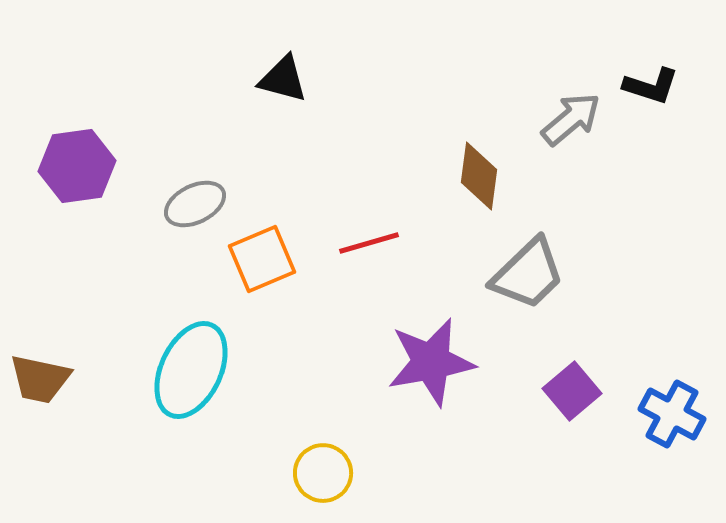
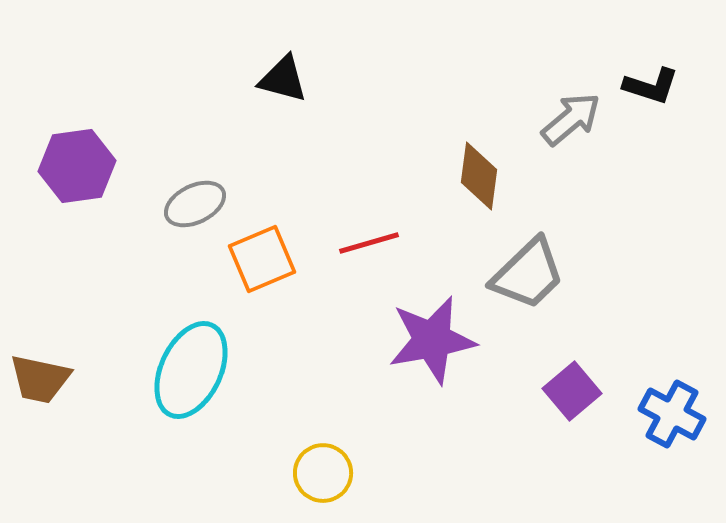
purple star: moved 1 px right, 22 px up
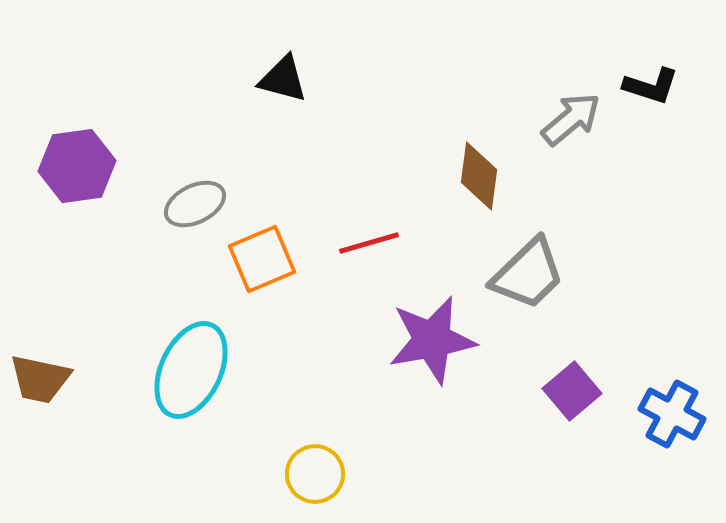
yellow circle: moved 8 px left, 1 px down
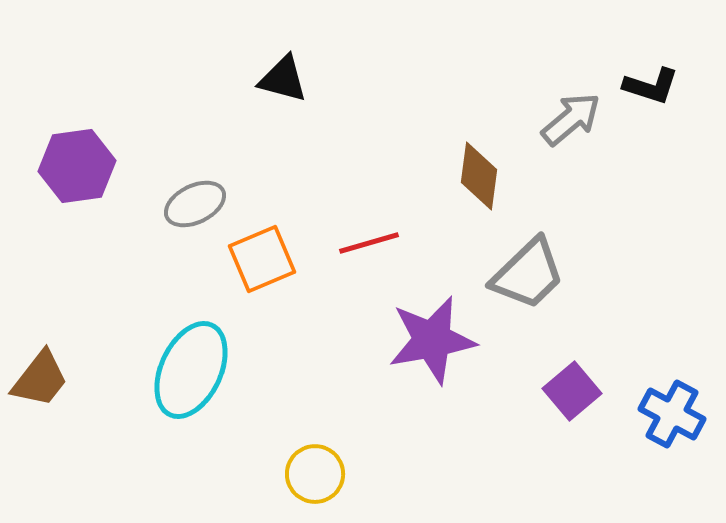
brown trapezoid: rotated 64 degrees counterclockwise
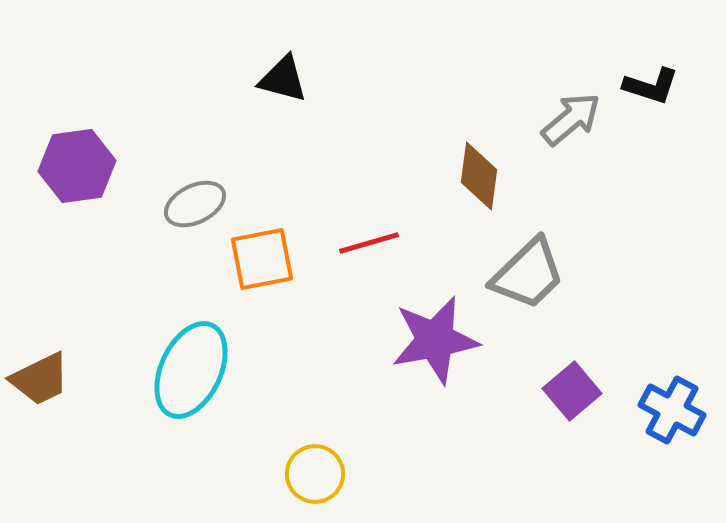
orange square: rotated 12 degrees clockwise
purple star: moved 3 px right
brown trapezoid: rotated 26 degrees clockwise
blue cross: moved 4 px up
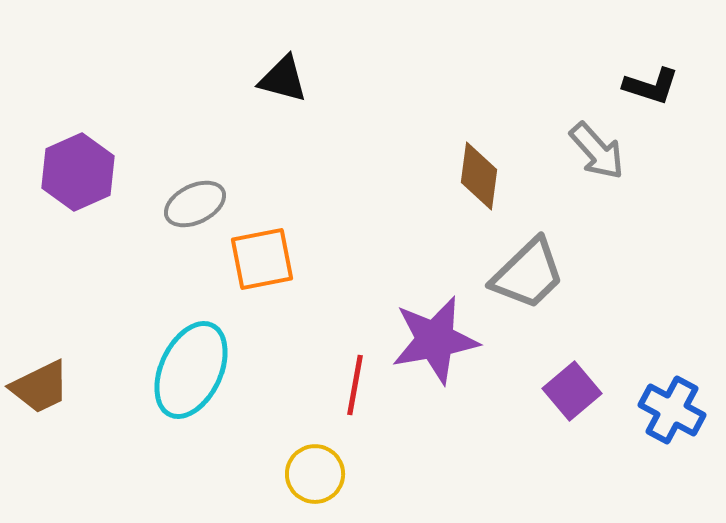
gray arrow: moved 26 px right, 32 px down; rotated 88 degrees clockwise
purple hexagon: moved 1 px right, 6 px down; rotated 16 degrees counterclockwise
red line: moved 14 px left, 142 px down; rotated 64 degrees counterclockwise
brown trapezoid: moved 8 px down
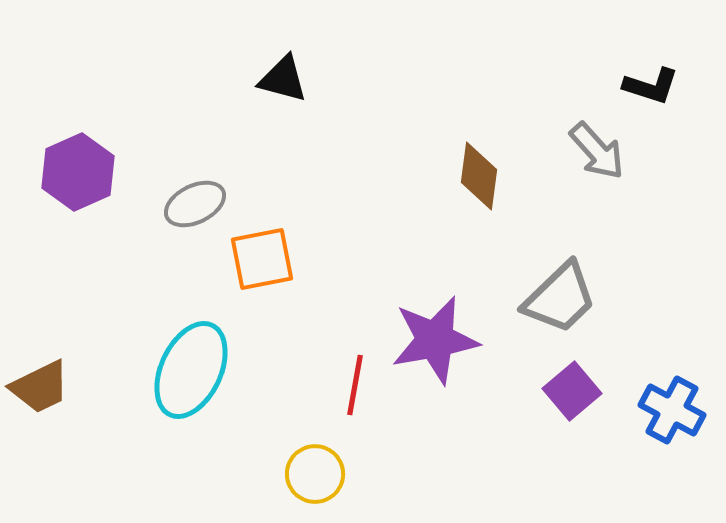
gray trapezoid: moved 32 px right, 24 px down
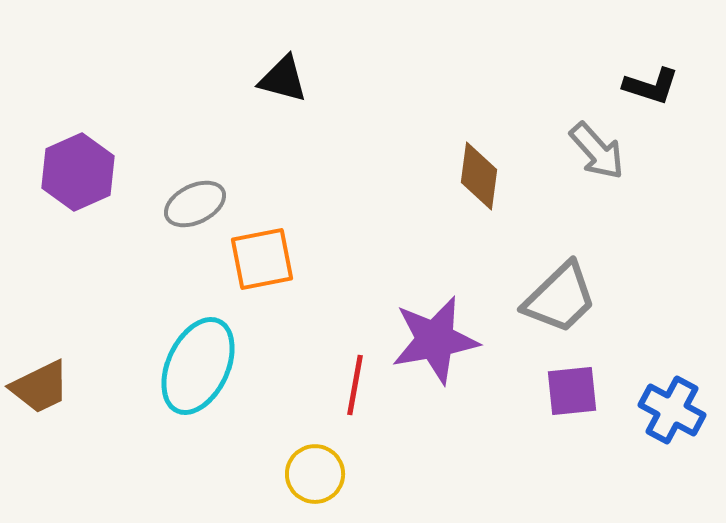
cyan ellipse: moved 7 px right, 4 px up
purple square: rotated 34 degrees clockwise
